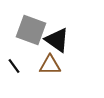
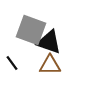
black triangle: moved 8 px left, 2 px down; rotated 16 degrees counterclockwise
black line: moved 2 px left, 3 px up
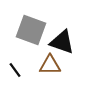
black triangle: moved 13 px right
black line: moved 3 px right, 7 px down
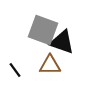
gray square: moved 12 px right
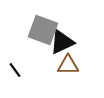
black triangle: rotated 44 degrees counterclockwise
brown triangle: moved 18 px right
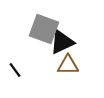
gray square: moved 1 px right, 1 px up
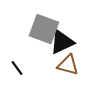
brown triangle: rotated 15 degrees clockwise
black line: moved 2 px right, 2 px up
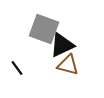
black triangle: moved 3 px down
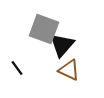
black triangle: rotated 24 degrees counterclockwise
brown triangle: moved 1 px right, 5 px down; rotated 10 degrees clockwise
